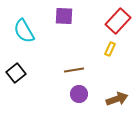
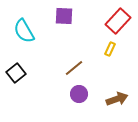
brown line: moved 2 px up; rotated 30 degrees counterclockwise
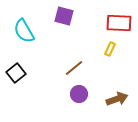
purple square: rotated 12 degrees clockwise
red rectangle: moved 1 px right, 2 px down; rotated 50 degrees clockwise
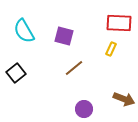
purple square: moved 20 px down
yellow rectangle: moved 1 px right
purple circle: moved 5 px right, 15 px down
brown arrow: moved 7 px right; rotated 40 degrees clockwise
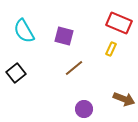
red rectangle: rotated 20 degrees clockwise
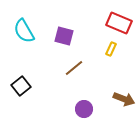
black square: moved 5 px right, 13 px down
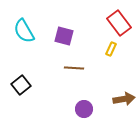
red rectangle: rotated 30 degrees clockwise
brown line: rotated 42 degrees clockwise
black square: moved 1 px up
brown arrow: rotated 30 degrees counterclockwise
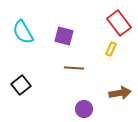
cyan semicircle: moved 1 px left, 1 px down
brown arrow: moved 4 px left, 6 px up
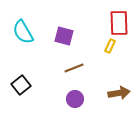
red rectangle: rotated 35 degrees clockwise
yellow rectangle: moved 1 px left, 3 px up
brown line: rotated 24 degrees counterclockwise
brown arrow: moved 1 px left
purple circle: moved 9 px left, 10 px up
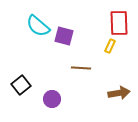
cyan semicircle: moved 15 px right, 6 px up; rotated 20 degrees counterclockwise
brown line: moved 7 px right; rotated 24 degrees clockwise
purple circle: moved 23 px left
